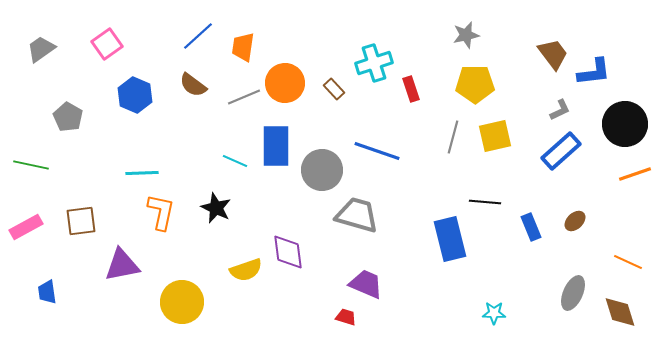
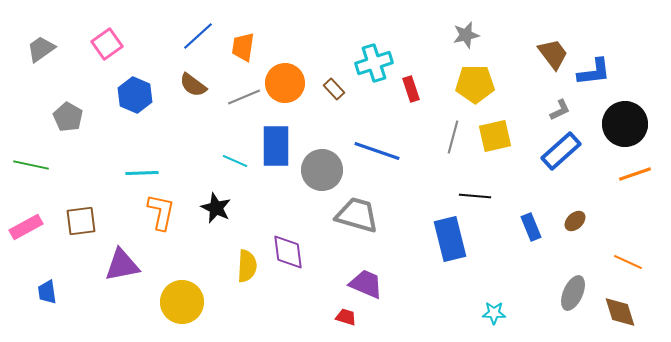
black line at (485, 202): moved 10 px left, 6 px up
yellow semicircle at (246, 270): moved 1 px right, 4 px up; rotated 68 degrees counterclockwise
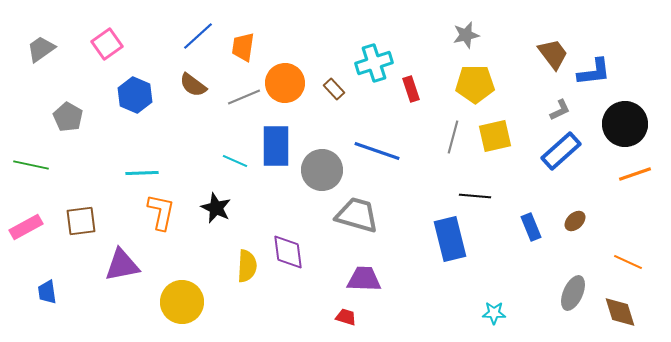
purple trapezoid at (366, 284): moved 2 px left, 5 px up; rotated 21 degrees counterclockwise
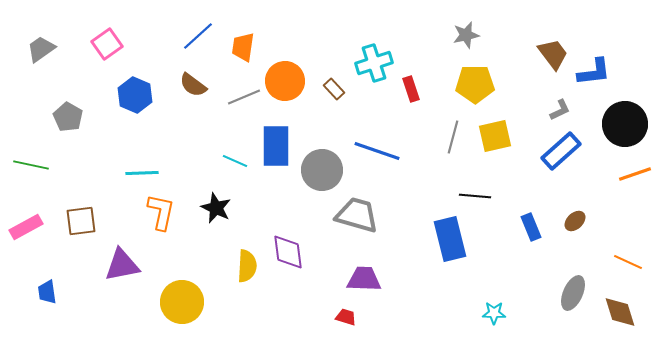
orange circle at (285, 83): moved 2 px up
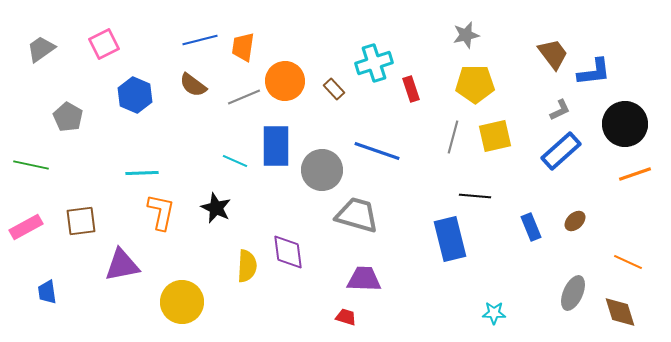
blue line at (198, 36): moved 2 px right, 4 px down; rotated 28 degrees clockwise
pink square at (107, 44): moved 3 px left; rotated 8 degrees clockwise
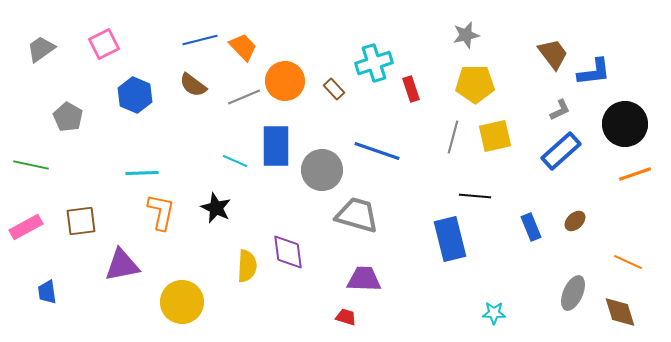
orange trapezoid at (243, 47): rotated 128 degrees clockwise
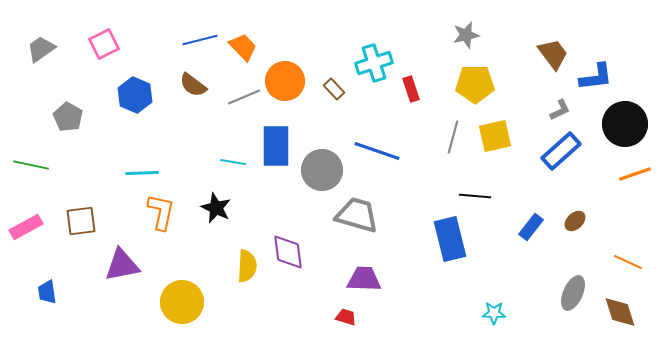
blue L-shape at (594, 72): moved 2 px right, 5 px down
cyan line at (235, 161): moved 2 px left, 1 px down; rotated 15 degrees counterclockwise
blue rectangle at (531, 227): rotated 60 degrees clockwise
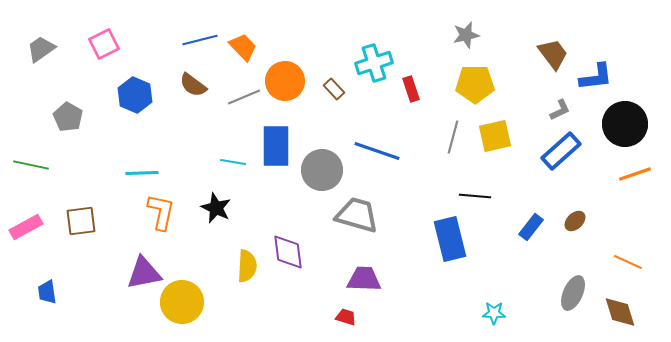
purple triangle at (122, 265): moved 22 px right, 8 px down
